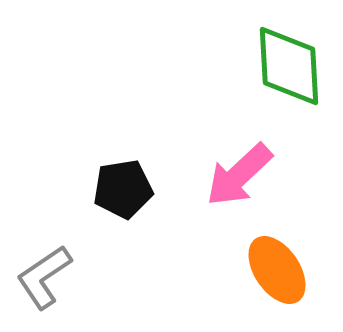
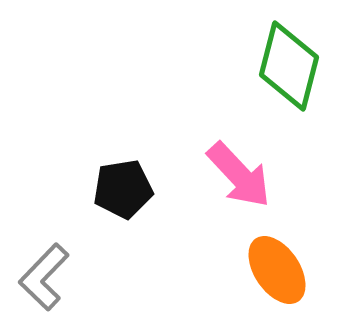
green diamond: rotated 18 degrees clockwise
pink arrow: rotated 90 degrees counterclockwise
gray L-shape: rotated 12 degrees counterclockwise
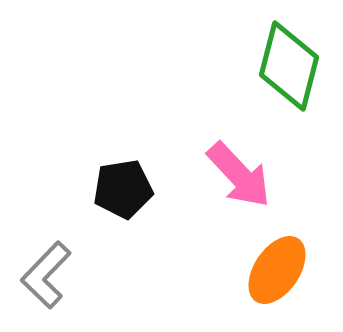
orange ellipse: rotated 68 degrees clockwise
gray L-shape: moved 2 px right, 2 px up
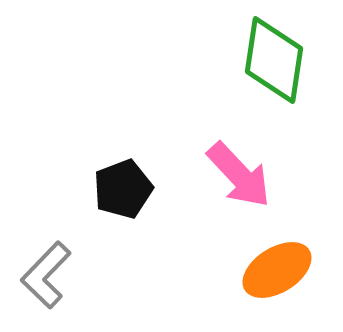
green diamond: moved 15 px left, 6 px up; rotated 6 degrees counterclockwise
black pentagon: rotated 12 degrees counterclockwise
orange ellipse: rotated 24 degrees clockwise
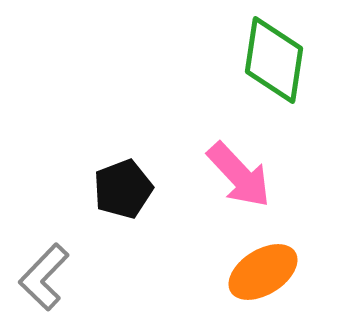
orange ellipse: moved 14 px left, 2 px down
gray L-shape: moved 2 px left, 2 px down
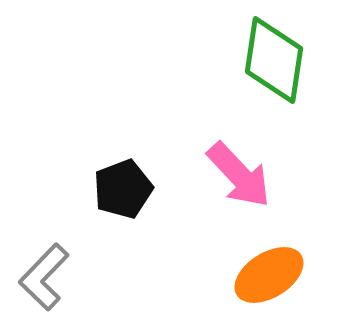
orange ellipse: moved 6 px right, 3 px down
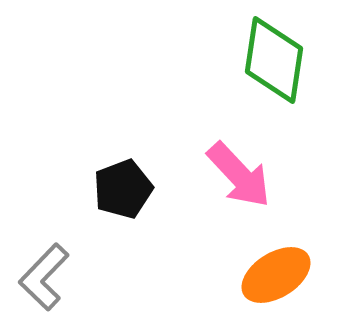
orange ellipse: moved 7 px right
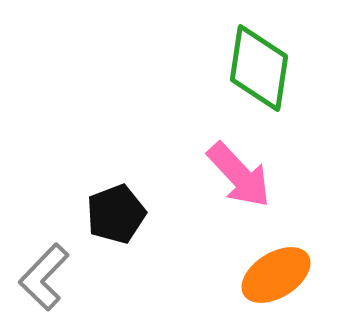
green diamond: moved 15 px left, 8 px down
black pentagon: moved 7 px left, 25 px down
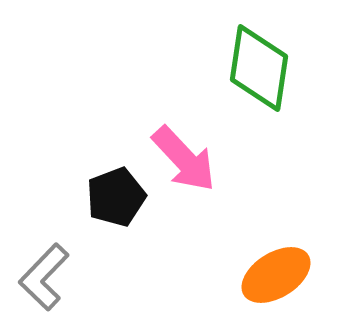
pink arrow: moved 55 px left, 16 px up
black pentagon: moved 17 px up
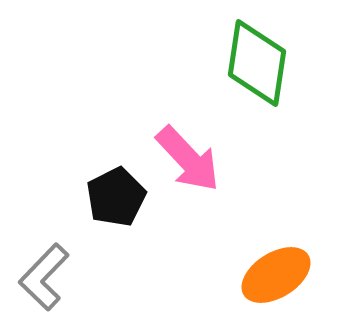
green diamond: moved 2 px left, 5 px up
pink arrow: moved 4 px right
black pentagon: rotated 6 degrees counterclockwise
